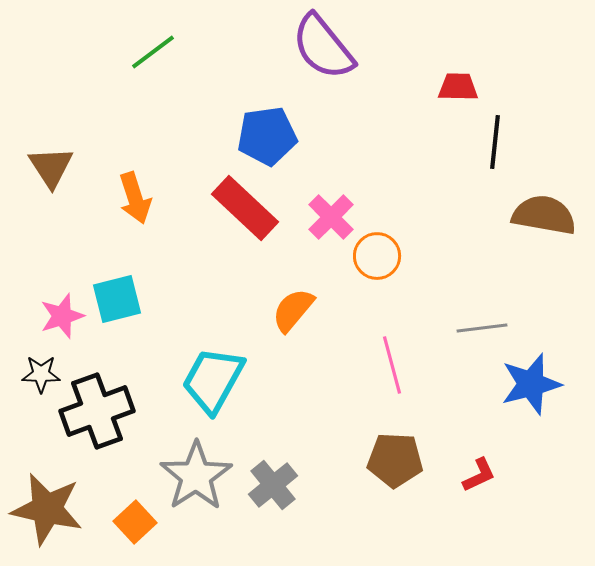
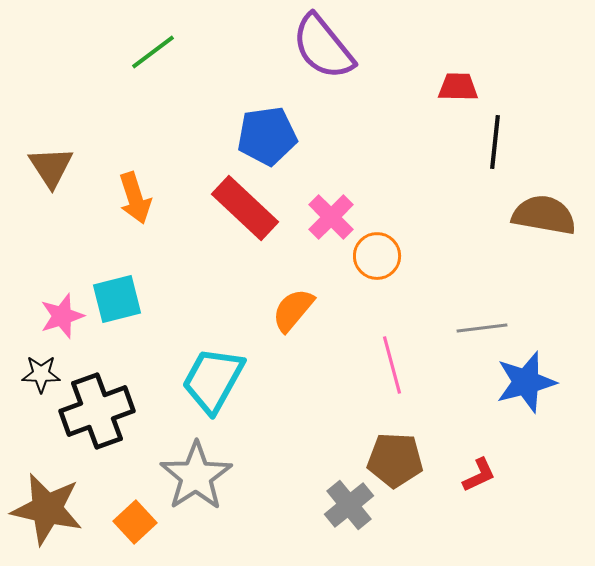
blue star: moved 5 px left, 2 px up
gray cross: moved 76 px right, 20 px down
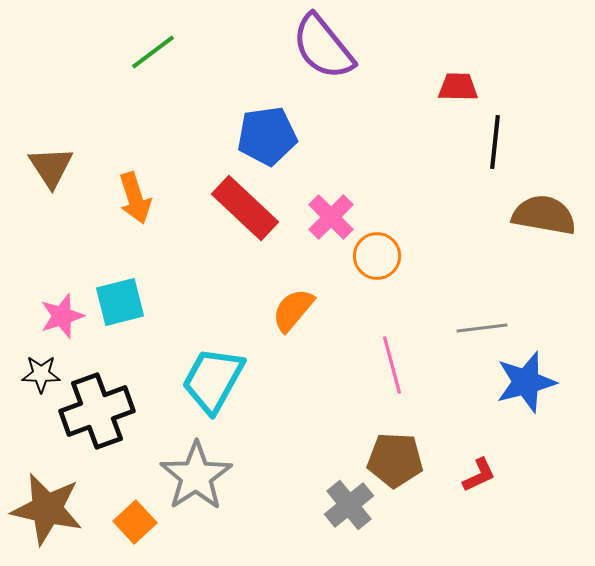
cyan square: moved 3 px right, 3 px down
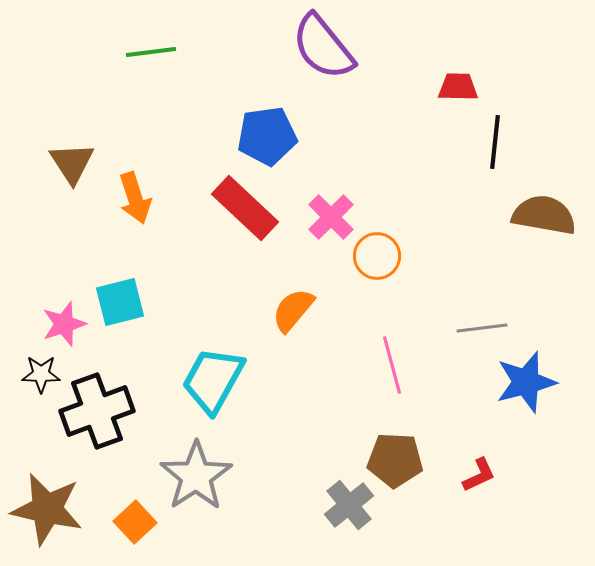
green line: moved 2 px left; rotated 30 degrees clockwise
brown triangle: moved 21 px right, 4 px up
pink star: moved 2 px right, 8 px down
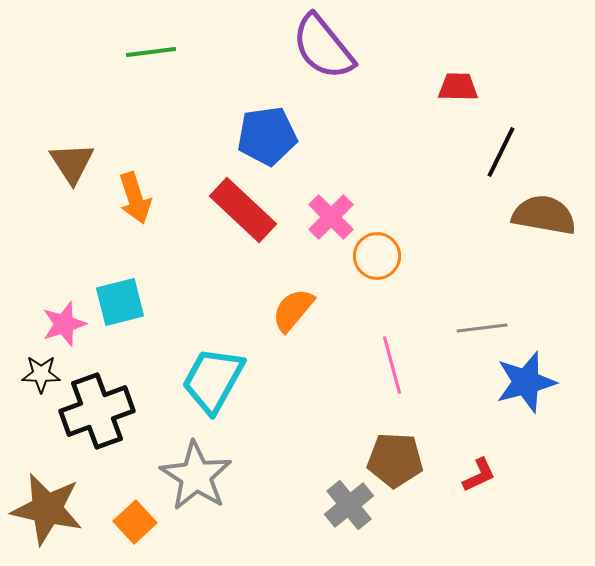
black line: moved 6 px right, 10 px down; rotated 20 degrees clockwise
red rectangle: moved 2 px left, 2 px down
gray star: rotated 6 degrees counterclockwise
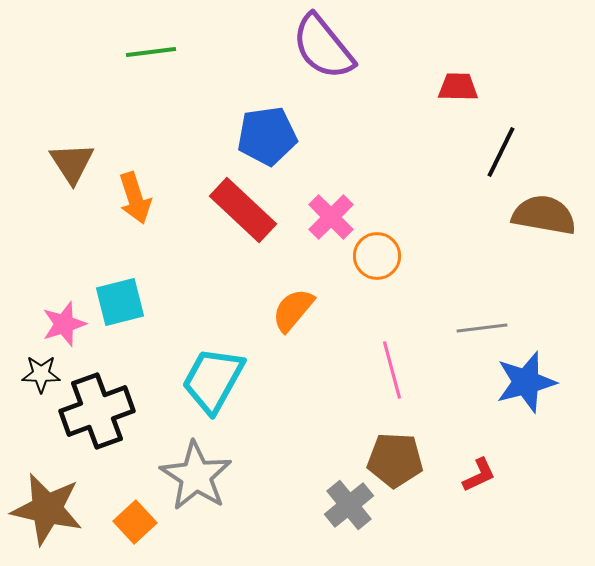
pink line: moved 5 px down
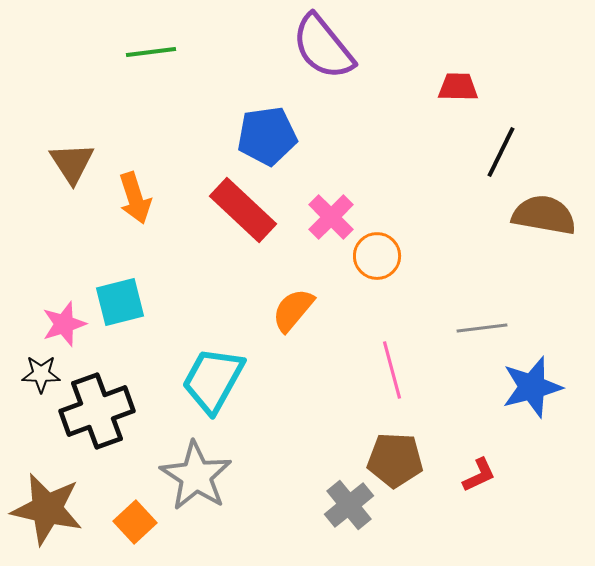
blue star: moved 6 px right, 5 px down
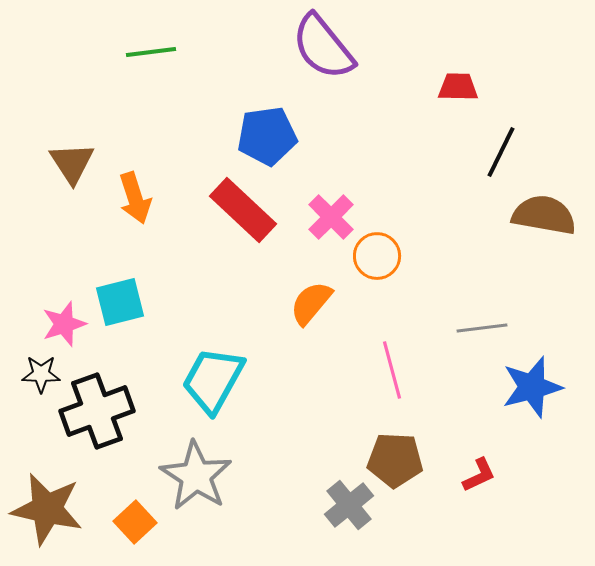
orange semicircle: moved 18 px right, 7 px up
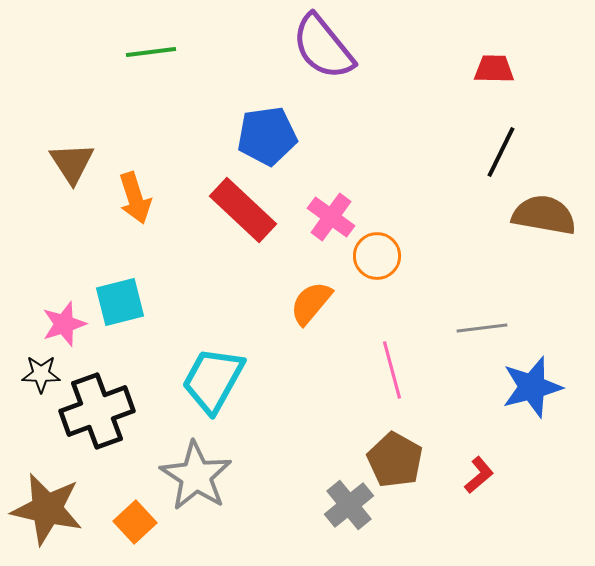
red trapezoid: moved 36 px right, 18 px up
pink cross: rotated 9 degrees counterclockwise
brown pentagon: rotated 26 degrees clockwise
red L-shape: rotated 15 degrees counterclockwise
